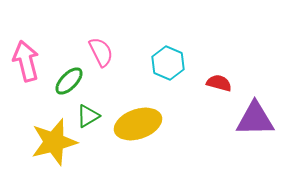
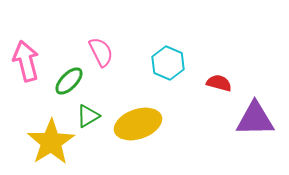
yellow star: moved 3 px left; rotated 18 degrees counterclockwise
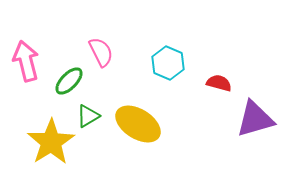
purple triangle: rotated 15 degrees counterclockwise
yellow ellipse: rotated 51 degrees clockwise
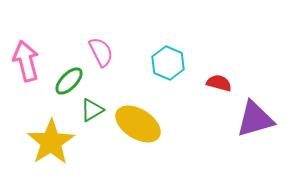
green triangle: moved 4 px right, 6 px up
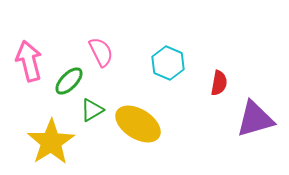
pink arrow: moved 3 px right
red semicircle: rotated 85 degrees clockwise
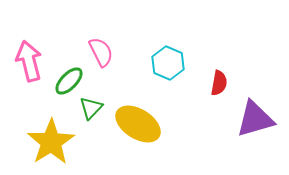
green triangle: moved 1 px left, 2 px up; rotated 15 degrees counterclockwise
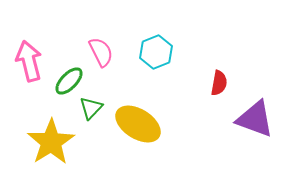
cyan hexagon: moved 12 px left, 11 px up; rotated 16 degrees clockwise
purple triangle: rotated 36 degrees clockwise
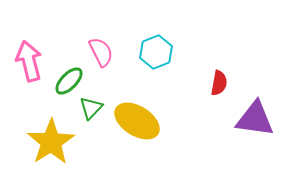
purple triangle: rotated 12 degrees counterclockwise
yellow ellipse: moved 1 px left, 3 px up
